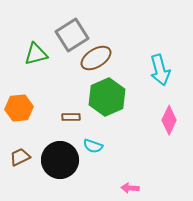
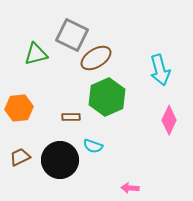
gray square: rotated 32 degrees counterclockwise
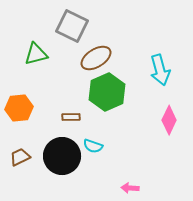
gray square: moved 9 px up
green hexagon: moved 5 px up
black circle: moved 2 px right, 4 px up
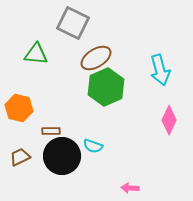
gray square: moved 1 px right, 3 px up
green triangle: rotated 20 degrees clockwise
green hexagon: moved 1 px left, 5 px up
orange hexagon: rotated 20 degrees clockwise
brown rectangle: moved 20 px left, 14 px down
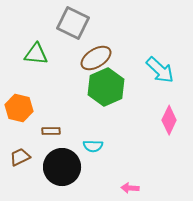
cyan arrow: rotated 32 degrees counterclockwise
cyan semicircle: rotated 18 degrees counterclockwise
black circle: moved 11 px down
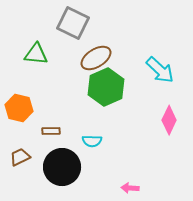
cyan semicircle: moved 1 px left, 5 px up
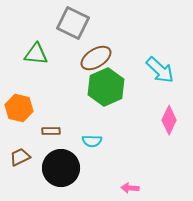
black circle: moved 1 px left, 1 px down
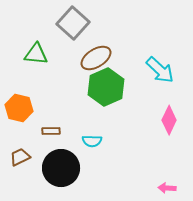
gray square: rotated 16 degrees clockwise
pink arrow: moved 37 px right
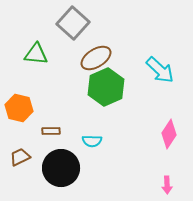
pink diamond: moved 14 px down; rotated 8 degrees clockwise
pink arrow: moved 3 px up; rotated 96 degrees counterclockwise
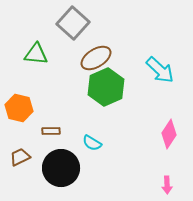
cyan semicircle: moved 2 px down; rotated 30 degrees clockwise
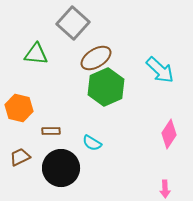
pink arrow: moved 2 px left, 4 px down
